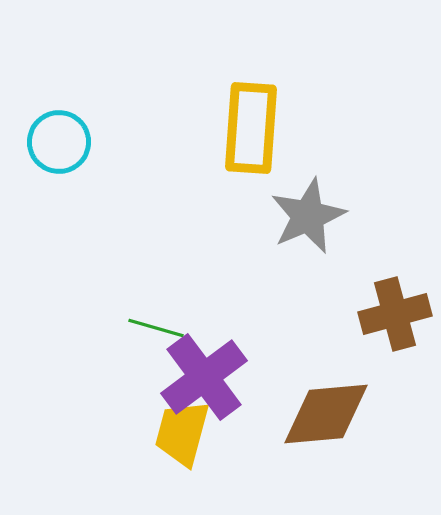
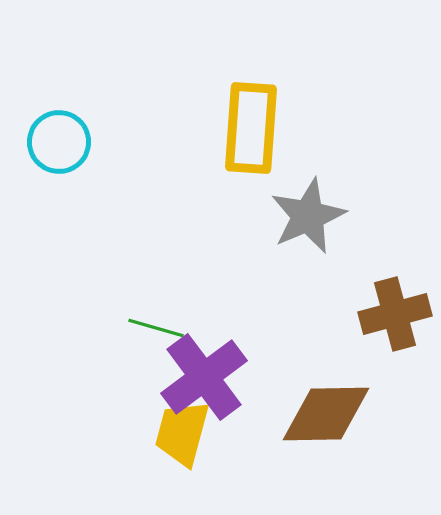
brown diamond: rotated 4 degrees clockwise
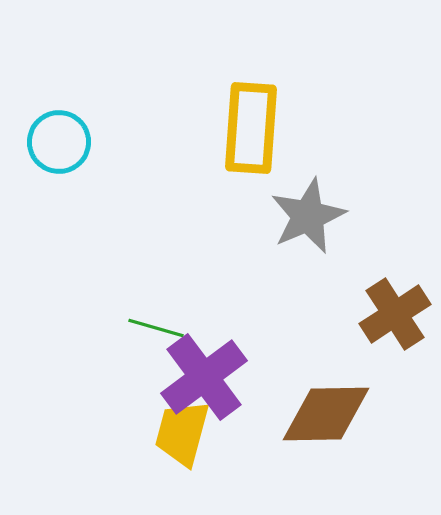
brown cross: rotated 18 degrees counterclockwise
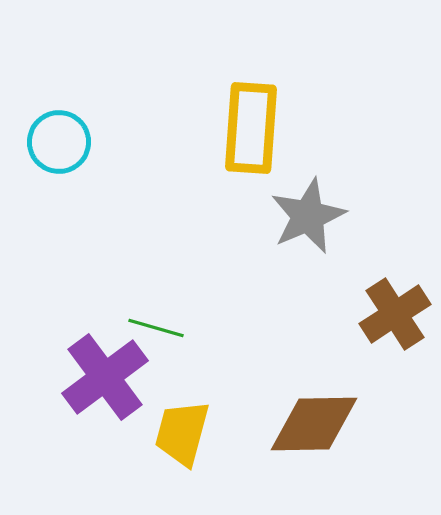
purple cross: moved 99 px left
brown diamond: moved 12 px left, 10 px down
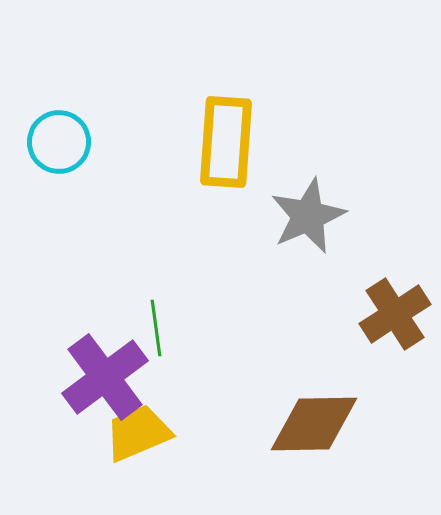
yellow rectangle: moved 25 px left, 14 px down
green line: rotated 66 degrees clockwise
yellow trapezoid: moved 44 px left; rotated 52 degrees clockwise
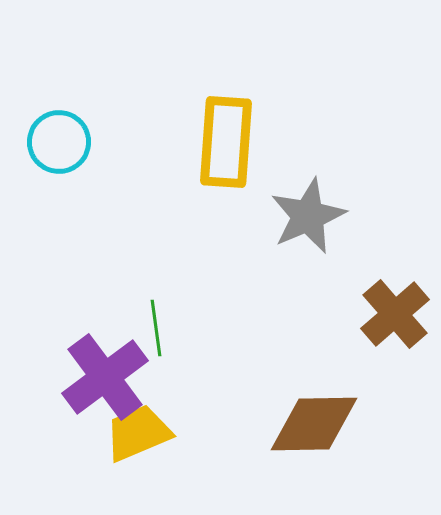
brown cross: rotated 8 degrees counterclockwise
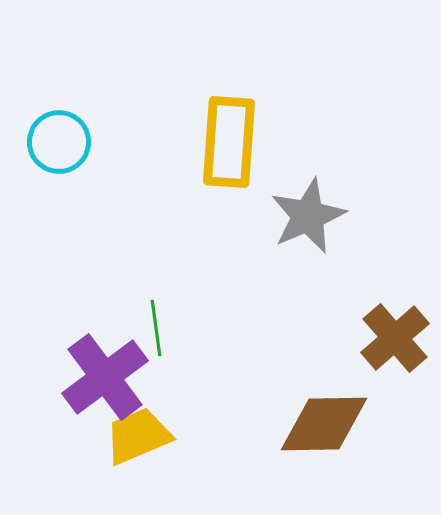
yellow rectangle: moved 3 px right
brown cross: moved 24 px down
brown diamond: moved 10 px right
yellow trapezoid: moved 3 px down
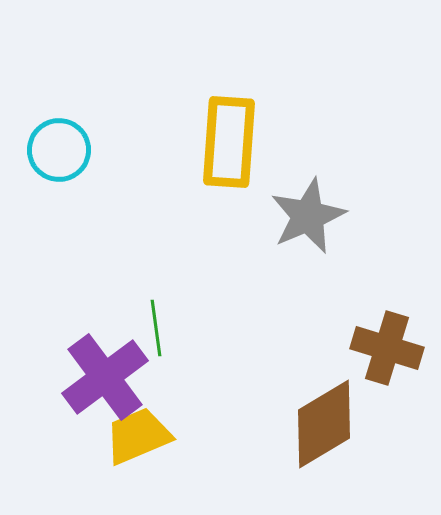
cyan circle: moved 8 px down
brown cross: moved 8 px left, 10 px down; rotated 32 degrees counterclockwise
brown diamond: rotated 30 degrees counterclockwise
